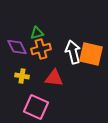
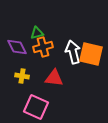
orange cross: moved 2 px right, 2 px up
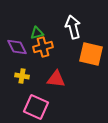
white arrow: moved 25 px up
red triangle: moved 2 px right, 1 px down
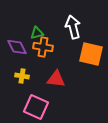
orange cross: rotated 24 degrees clockwise
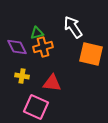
white arrow: rotated 20 degrees counterclockwise
orange cross: rotated 24 degrees counterclockwise
red triangle: moved 4 px left, 4 px down
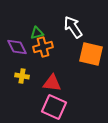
pink square: moved 18 px right
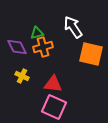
yellow cross: rotated 16 degrees clockwise
red triangle: moved 1 px right, 1 px down
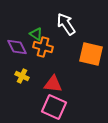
white arrow: moved 7 px left, 3 px up
green triangle: moved 1 px left, 1 px down; rotated 48 degrees clockwise
orange cross: rotated 30 degrees clockwise
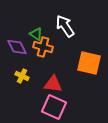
white arrow: moved 1 px left, 2 px down
orange square: moved 2 px left, 9 px down
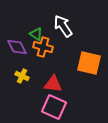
white arrow: moved 2 px left
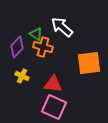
white arrow: moved 1 px left, 1 px down; rotated 15 degrees counterclockwise
purple diamond: rotated 70 degrees clockwise
orange square: rotated 20 degrees counterclockwise
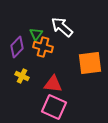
green triangle: rotated 32 degrees clockwise
orange square: moved 1 px right
